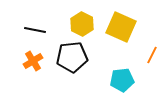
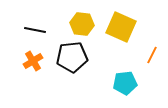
yellow hexagon: rotated 20 degrees counterclockwise
cyan pentagon: moved 3 px right, 3 px down
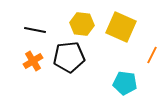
black pentagon: moved 3 px left
cyan pentagon: rotated 15 degrees clockwise
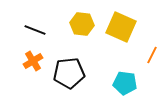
black line: rotated 10 degrees clockwise
black pentagon: moved 16 px down
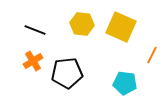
black pentagon: moved 2 px left
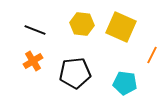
black pentagon: moved 8 px right
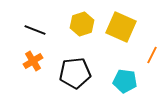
yellow hexagon: rotated 25 degrees counterclockwise
cyan pentagon: moved 2 px up
